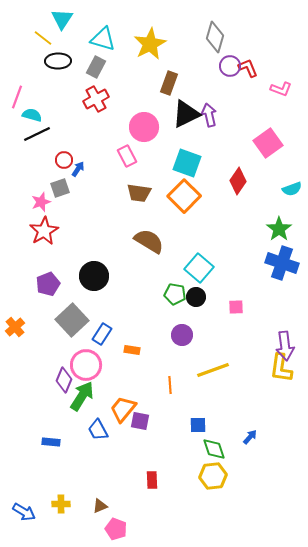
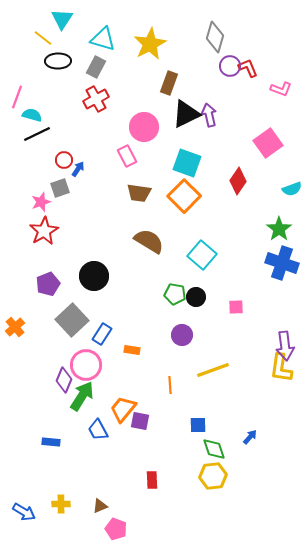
cyan square at (199, 268): moved 3 px right, 13 px up
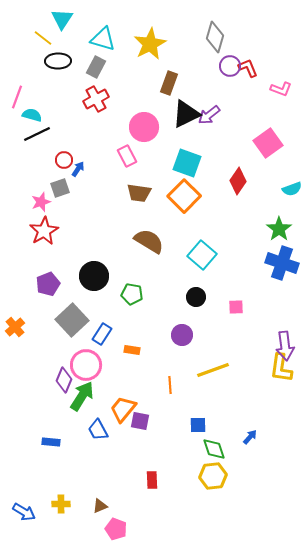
purple arrow at (209, 115): rotated 115 degrees counterclockwise
green pentagon at (175, 294): moved 43 px left
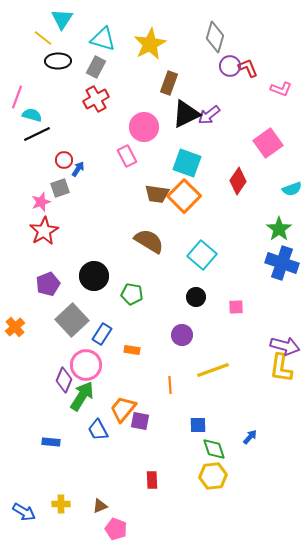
brown trapezoid at (139, 193): moved 18 px right, 1 px down
purple arrow at (285, 346): rotated 68 degrees counterclockwise
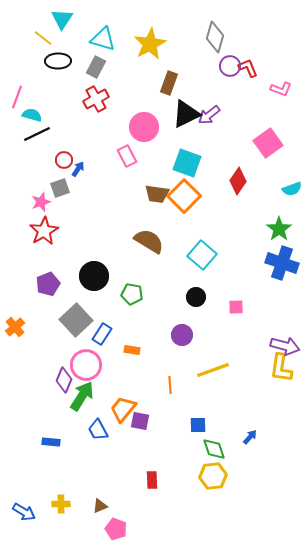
gray square at (72, 320): moved 4 px right
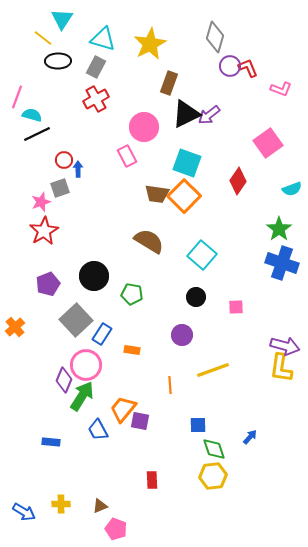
blue arrow at (78, 169): rotated 35 degrees counterclockwise
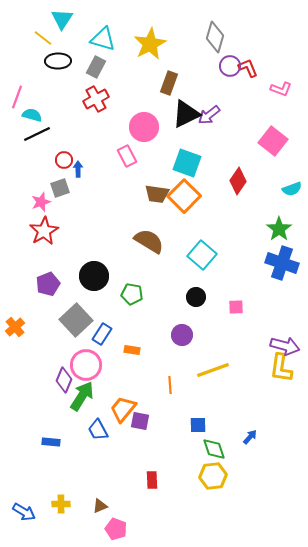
pink square at (268, 143): moved 5 px right, 2 px up; rotated 16 degrees counterclockwise
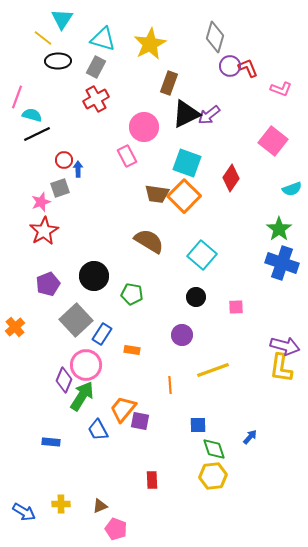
red diamond at (238, 181): moved 7 px left, 3 px up
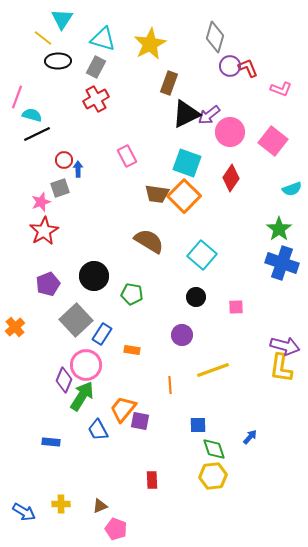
pink circle at (144, 127): moved 86 px right, 5 px down
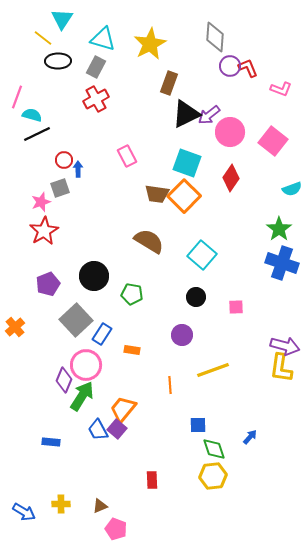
gray diamond at (215, 37): rotated 12 degrees counterclockwise
purple square at (140, 421): moved 23 px left, 8 px down; rotated 30 degrees clockwise
